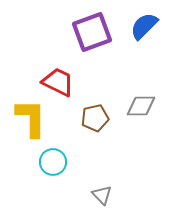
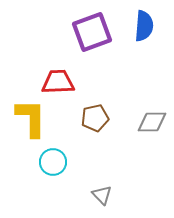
blue semicircle: rotated 140 degrees clockwise
red trapezoid: rotated 28 degrees counterclockwise
gray diamond: moved 11 px right, 16 px down
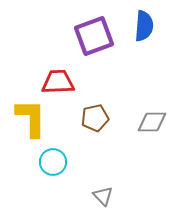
purple square: moved 2 px right, 4 px down
gray triangle: moved 1 px right, 1 px down
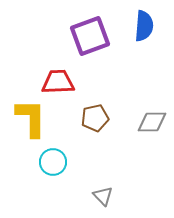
purple square: moved 4 px left
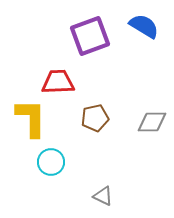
blue semicircle: rotated 64 degrees counterclockwise
cyan circle: moved 2 px left
gray triangle: rotated 20 degrees counterclockwise
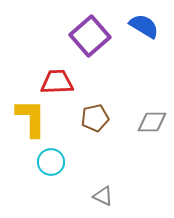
purple square: rotated 21 degrees counterclockwise
red trapezoid: moved 1 px left
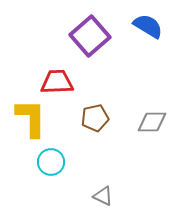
blue semicircle: moved 4 px right
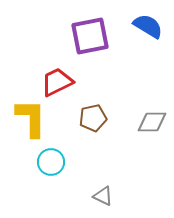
purple square: rotated 30 degrees clockwise
red trapezoid: rotated 24 degrees counterclockwise
brown pentagon: moved 2 px left
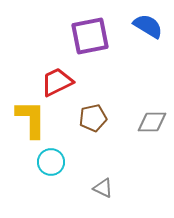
yellow L-shape: moved 1 px down
gray triangle: moved 8 px up
